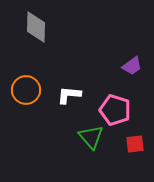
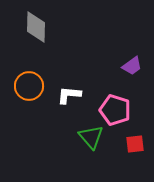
orange circle: moved 3 px right, 4 px up
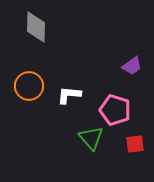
green triangle: moved 1 px down
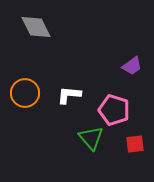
gray diamond: rotated 28 degrees counterclockwise
orange circle: moved 4 px left, 7 px down
pink pentagon: moved 1 px left
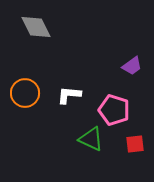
green triangle: moved 1 px down; rotated 24 degrees counterclockwise
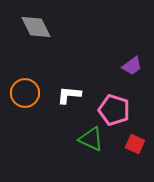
red square: rotated 30 degrees clockwise
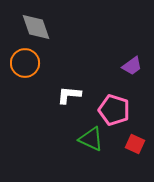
gray diamond: rotated 8 degrees clockwise
orange circle: moved 30 px up
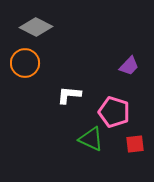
gray diamond: rotated 44 degrees counterclockwise
purple trapezoid: moved 3 px left; rotated 10 degrees counterclockwise
pink pentagon: moved 2 px down
red square: rotated 30 degrees counterclockwise
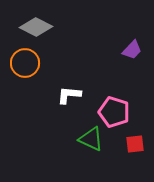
purple trapezoid: moved 3 px right, 16 px up
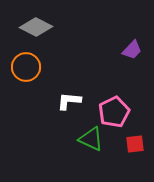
orange circle: moved 1 px right, 4 px down
white L-shape: moved 6 px down
pink pentagon: rotated 28 degrees clockwise
